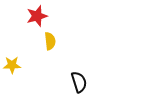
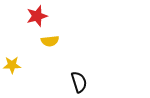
yellow semicircle: rotated 90 degrees clockwise
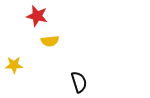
red star: rotated 30 degrees clockwise
yellow star: moved 2 px right
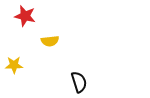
red star: moved 12 px left
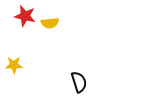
yellow semicircle: moved 18 px up
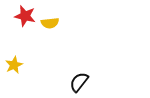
yellow star: rotated 24 degrees counterclockwise
black semicircle: rotated 125 degrees counterclockwise
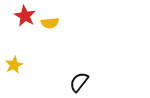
red star: rotated 15 degrees clockwise
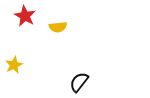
yellow semicircle: moved 8 px right, 4 px down
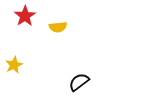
red star: rotated 10 degrees clockwise
black semicircle: rotated 15 degrees clockwise
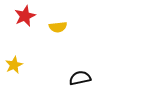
red star: rotated 10 degrees clockwise
black semicircle: moved 1 px right, 4 px up; rotated 25 degrees clockwise
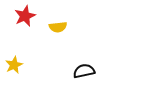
black semicircle: moved 4 px right, 7 px up
